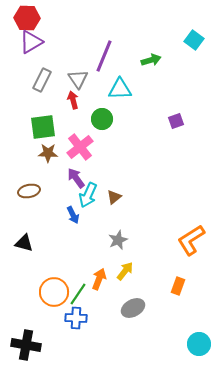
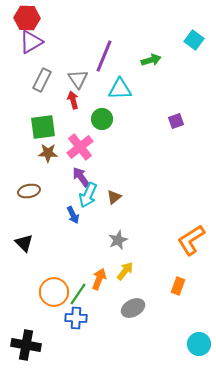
purple arrow: moved 5 px right, 1 px up
black triangle: rotated 30 degrees clockwise
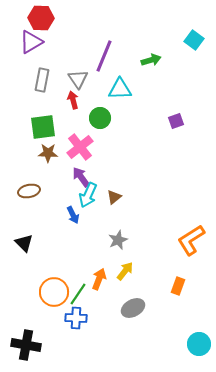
red hexagon: moved 14 px right
gray rectangle: rotated 15 degrees counterclockwise
green circle: moved 2 px left, 1 px up
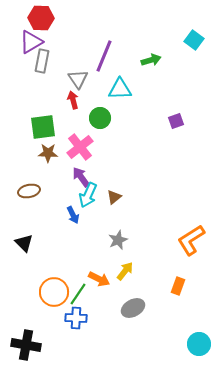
gray rectangle: moved 19 px up
orange arrow: rotated 95 degrees clockwise
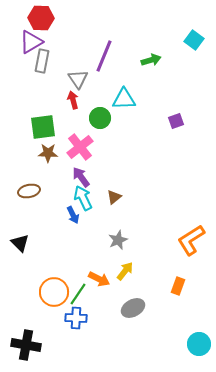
cyan triangle: moved 4 px right, 10 px down
cyan arrow: moved 5 px left, 3 px down; rotated 130 degrees clockwise
black triangle: moved 4 px left
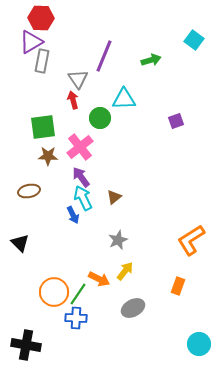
brown star: moved 3 px down
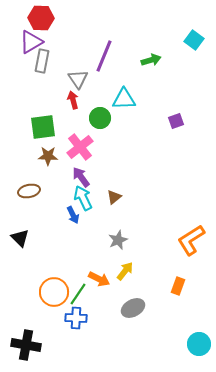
black triangle: moved 5 px up
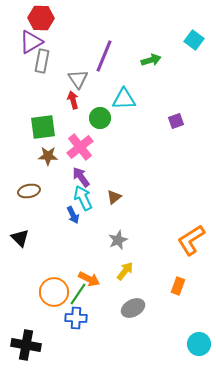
orange arrow: moved 10 px left
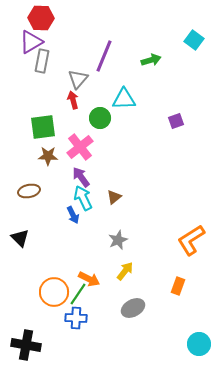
gray triangle: rotated 15 degrees clockwise
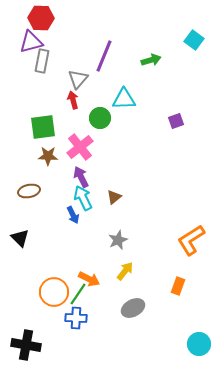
purple triangle: rotated 15 degrees clockwise
purple arrow: rotated 10 degrees clockwise
